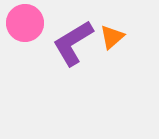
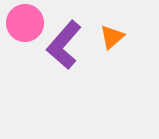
purple L-shape: moved 9 px left, 2 px down; rotated 18 degrees counterclockwise
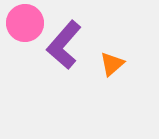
orange triangle: moved 27 px down
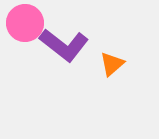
purple L-shape: rotated 93 degrees counterclockwise
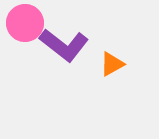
orange triangle: rotated 12 degrees clockwise
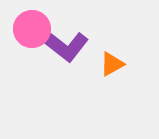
pink circle: moved 7 px right, 6 px down
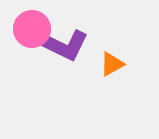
purple L-shape: rotated 12 degrees counterclockwise
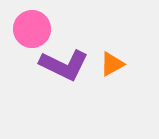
purple L-shape: moved 20 px down
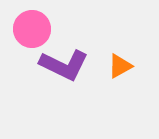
orange triangle: moved 8 px right, 2 px down
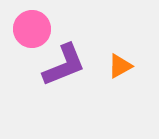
purple L-shape: rotated 48 degrees counterclockwise
